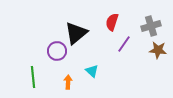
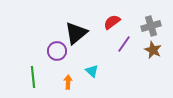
red semicircle: rotated 36 degrees clockwise
brown star: moved 5 px left; rotated 18 degrees clockwise
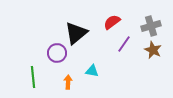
purple circle: moved 2 px down
cyan triangle: rotated 32 degrees counterclockwise
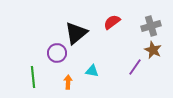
purple line: moved 11 px right, 23 px down
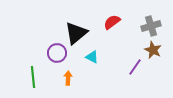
cyan triangle: moved 14 px up; rotated 16 degrees clockwise
orange arrow: moved 4 px up
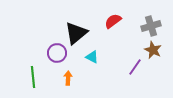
red semicircle: moved 1 px right, 1 px up
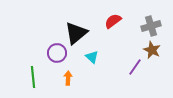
brown star: moved 1 px left
cyan triangle: rotated 16 degrees clockwise
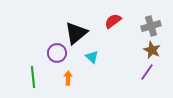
purple line: moved 12 px right, 5 px down
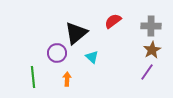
gray cross: rotated 18 degrees clockwise
brown star: rotated 18 degrees clockwise
orange arrow: moved 1 px left, 1 px down
